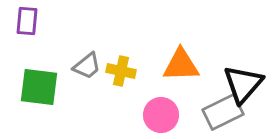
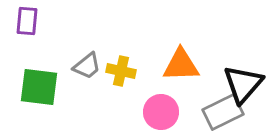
pink circle: moved 3 px up
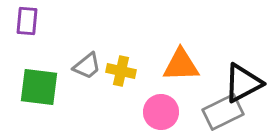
black triangle: moved 1 px up; rotated 21 degrees clockwise
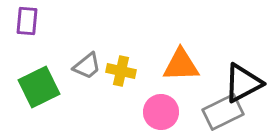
green square: rotated 33 degrees counterclockwise
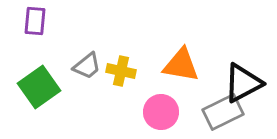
purple rectangle: moved 8 px right
orange triangle: rotated 12 degrees clockwise
green square: rotated 9 degrees counterclockwise
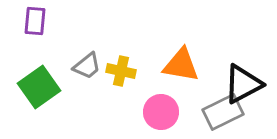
black triangle: moved 1 px down
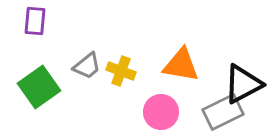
yellow cross: rotated 8 degrees clockwise
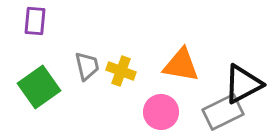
gray trapezoid: rotated 64 degrees counterclockwise
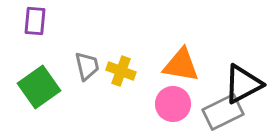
pink circle: moved 12 px right, 8 px up
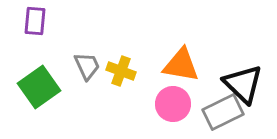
gray trapezoid: rotated 12 degrees counterclockwise
black triangle: rotated 48 degrees counterclockwise
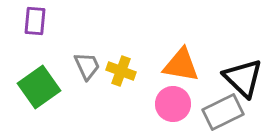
black triangle: moved 6 px up
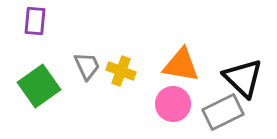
green square: moved 1 px up
